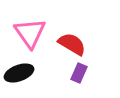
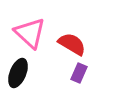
pink triangle: rotated 12 degrees counterclockwise
black ellipse: moved 1 px left; rotated 48 degrees counterclockwise
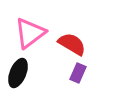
pink triangle: rotated 40 degrees clockwise
purple rectangle: moved 1 px left
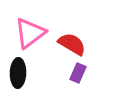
black ellipse: rotated 20 degrees counterclockwise
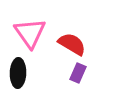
pink triangle: rotated 28 degrees counterclockwise
